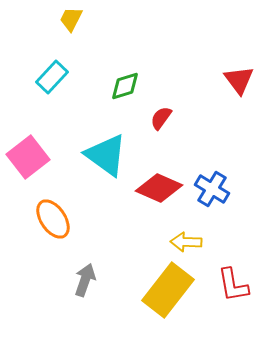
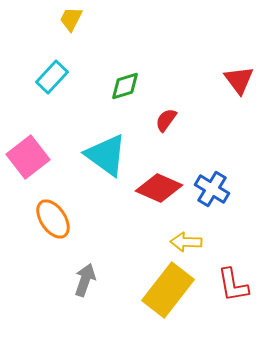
red semicircle: moved 5 px right, 2 px down
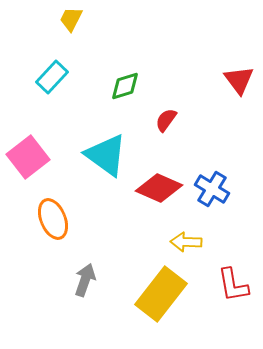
orange ellipse: rotated 12 degrees clockwise
yellow rectangle: moved 7 px left, 4 px down
